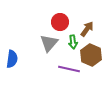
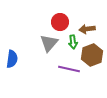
brown arrow: rotated 133 degrees counterclockwise
brown hexagon: moved 1 px right; rotated 15 degrees clockwise
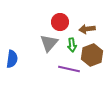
green arrow: moved 1 px left, 3 px down
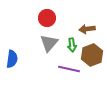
red circle: moved 13 px left, 4 px up
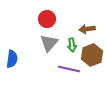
red circle: moved 1 px down
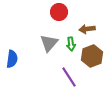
red circle: moved 12 px right, 7 px up
green arrow: moved 1 px left, 1 px up
brown hexagon: moved 1 px down
purple line: moved 8 px down; rotated 45 degrees clockwise
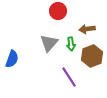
red circle: moved 1 px left, 1 px up
blue semicircle: rotated 12 degrees clockwise
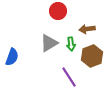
gray triangle: rotated 18 degrees clockwise
blue semicircle: moved 2 px up
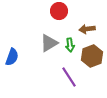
red circle: moved 1 px right
green arrow: moved 1 px left, 1 px down
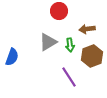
gray triangle: moved 1 px left, 1 px up
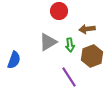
blue semicircle: moved 2 px right, 3 px down
